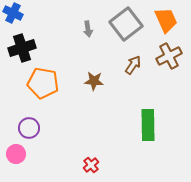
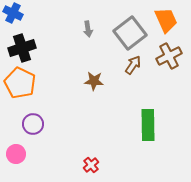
gray square: moved 4 px right, 9 px down
orange pentagon: moved 23 px left; rotated 16 degrees clockwise
purple circle: moved 4 px right, 4 px up
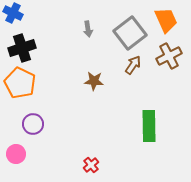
green rectangle: moved 1 px right, 1 px down
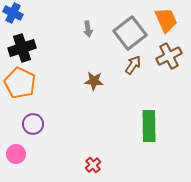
red cross: moved 2 px right
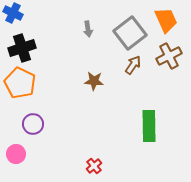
red cross: moved 1 px right, 1 px down
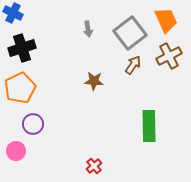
orange pentagon: moved 5 px down; rotated 20 degrees clockwise
pink circle: moved 3 px up
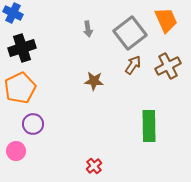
brown cross: moved 1 px left, 10 px down
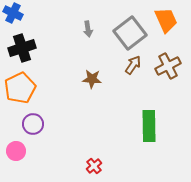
brown star: moved 2 px left, 2 px up
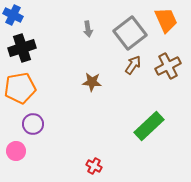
blue cross: moved 2 px down
brown star: moved 3 px down
orange pentagon: rotated 16 degrees clockwise
green rectangle: rotated 48 degrees clockwise
red cross: rotated 21 degrees counterclockwise
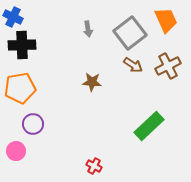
blue cross: moved 2 px down
black cross: moved 3 px up; rotated 16 degrees clockwise
brown arrow: rotated 90 degrees clockwise
